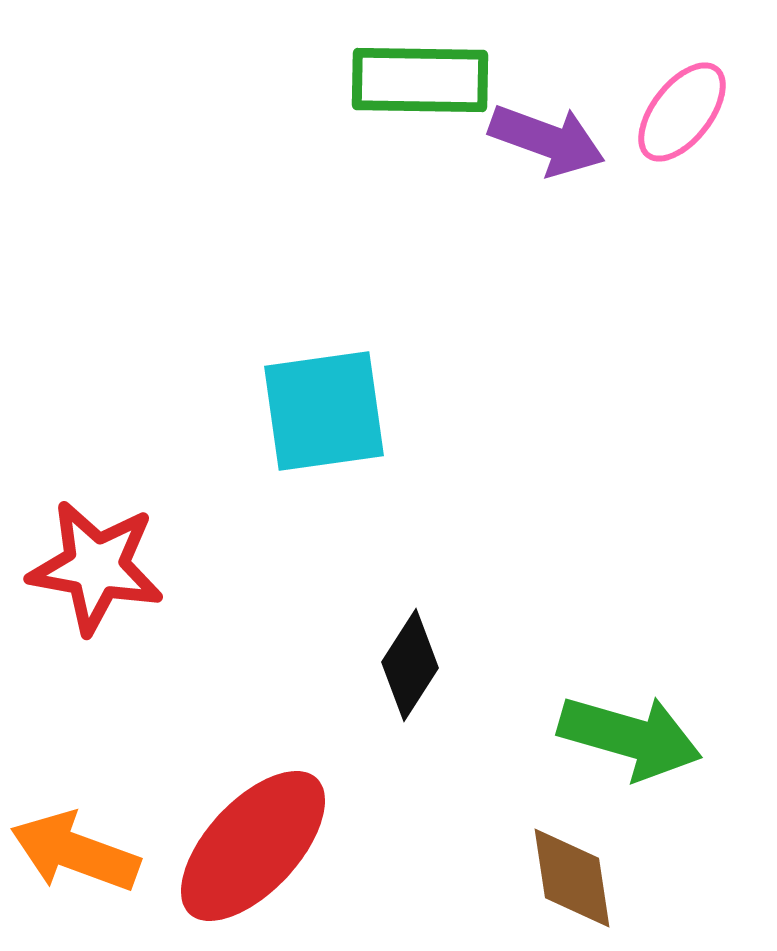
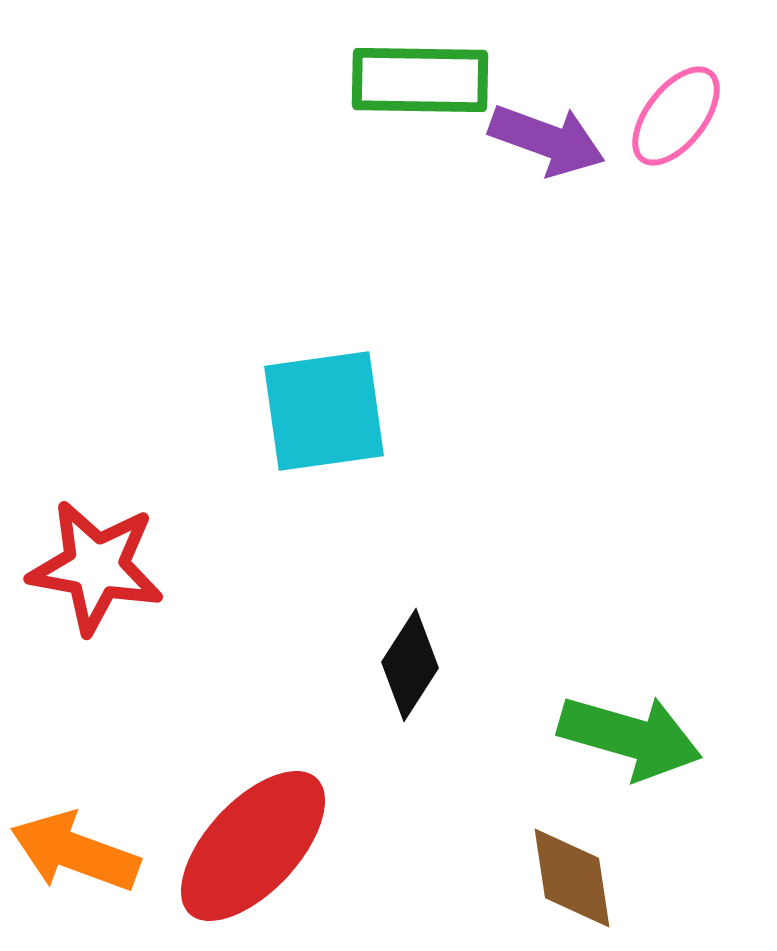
pink ellipse: moved 6 px left, 4 px down
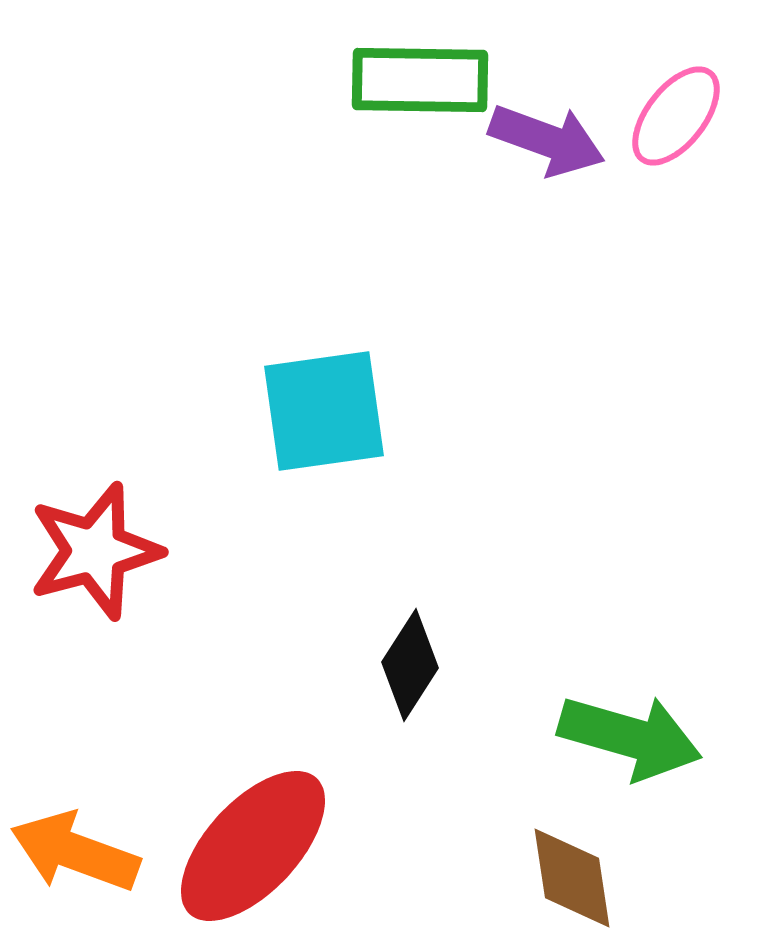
red star: moved 1 px left, 16 px up; rotated 25 degrees counterclockwise
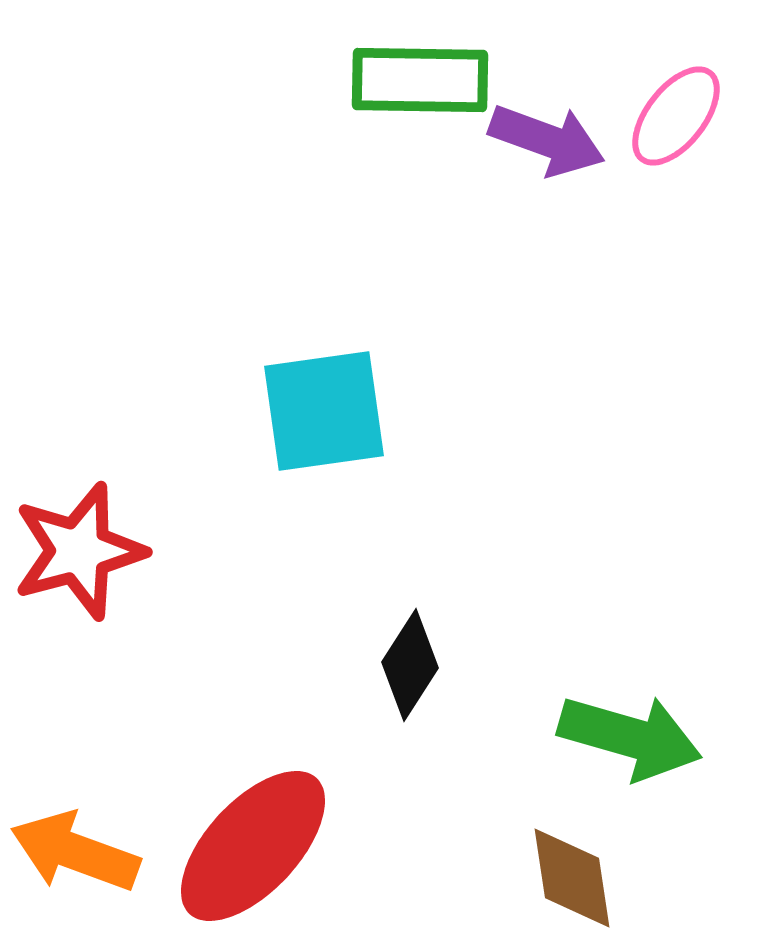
red star: moved 16 px left
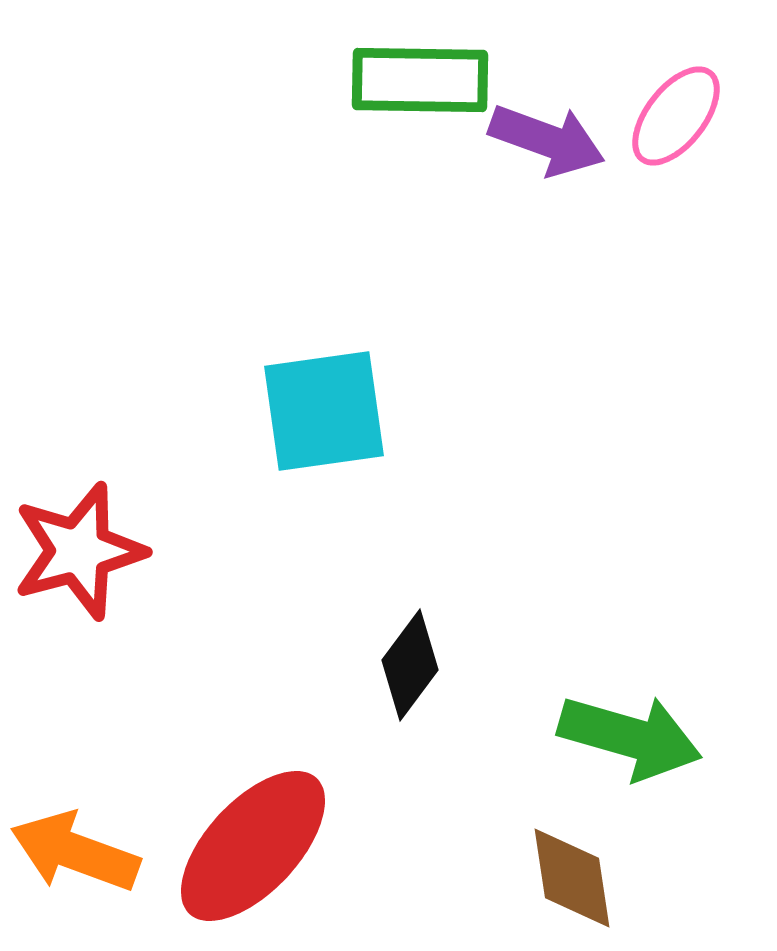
black diamond: rotated 4 degrees clockwise
